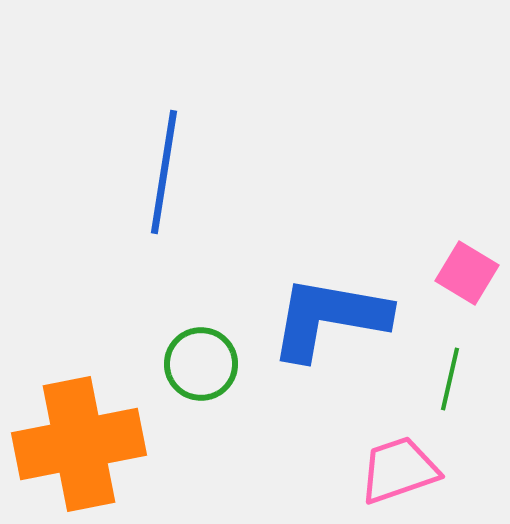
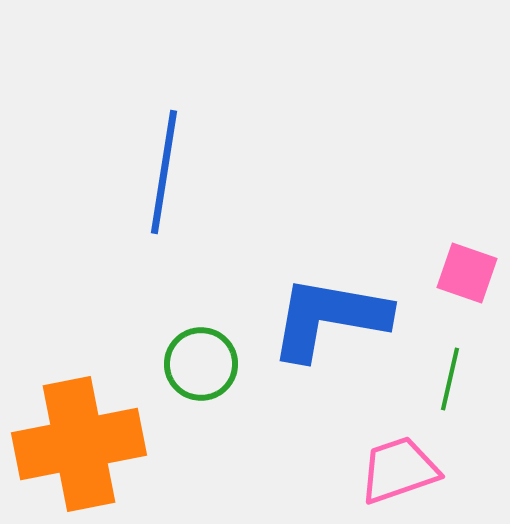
pink square: rotated 12 degrees counterclockwise
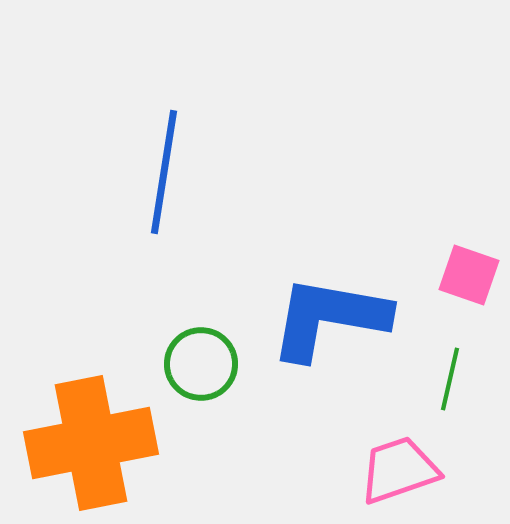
pink square: moved 2 px right, 2 px down
orange cross: moved 12 px right, 1 px up
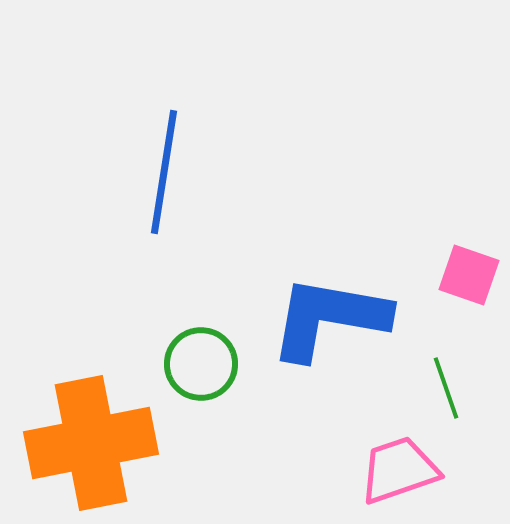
green line: moved 4 px left, 9 px down; rotated 32 degrees counterclockwise
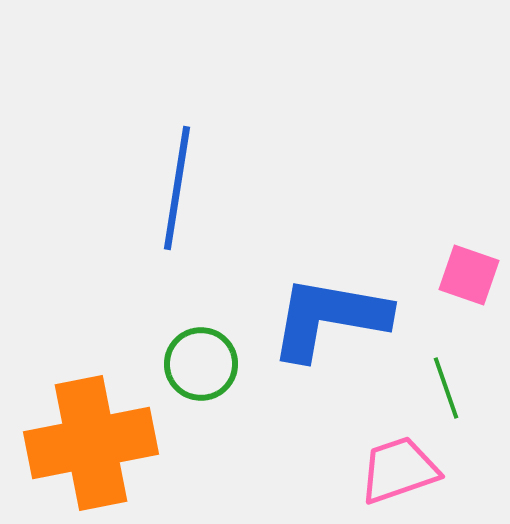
blue line: moved 13 px right, 16 px down
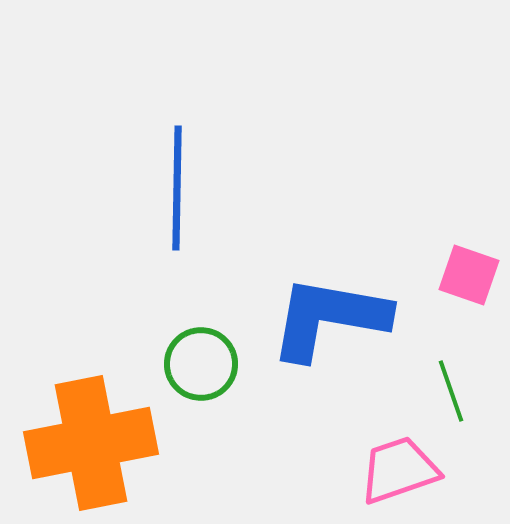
blue line: rotated 8 degrees counterclockwise
green line: moved 5 px right, 3 px down
